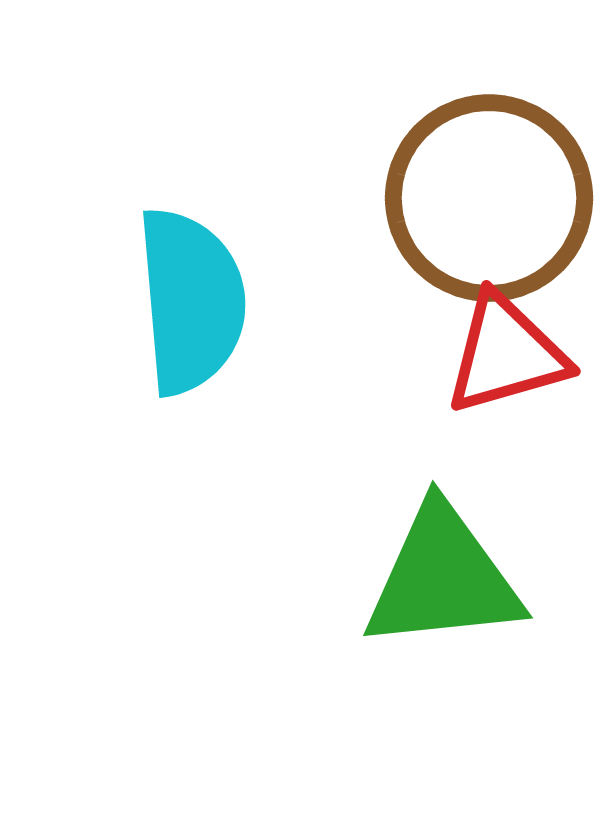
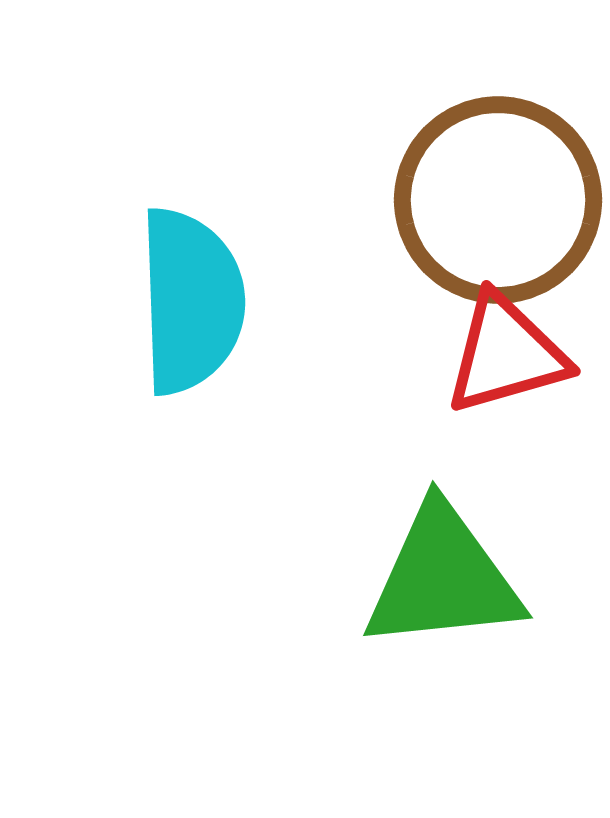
brown circle: moved 9 px right, 2 px down
cyan semicircle: rotated 3 degrees clockwise
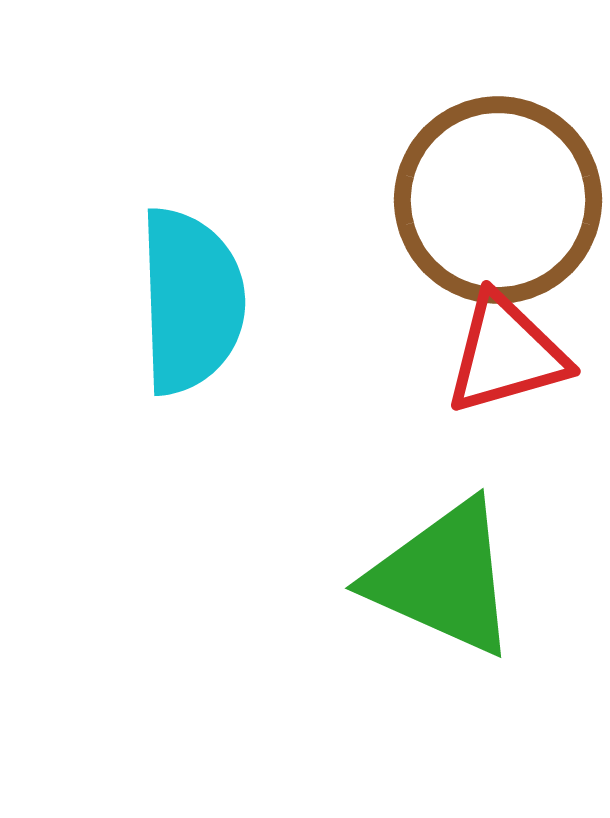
green triangle: rotated 30 degrees clockwise
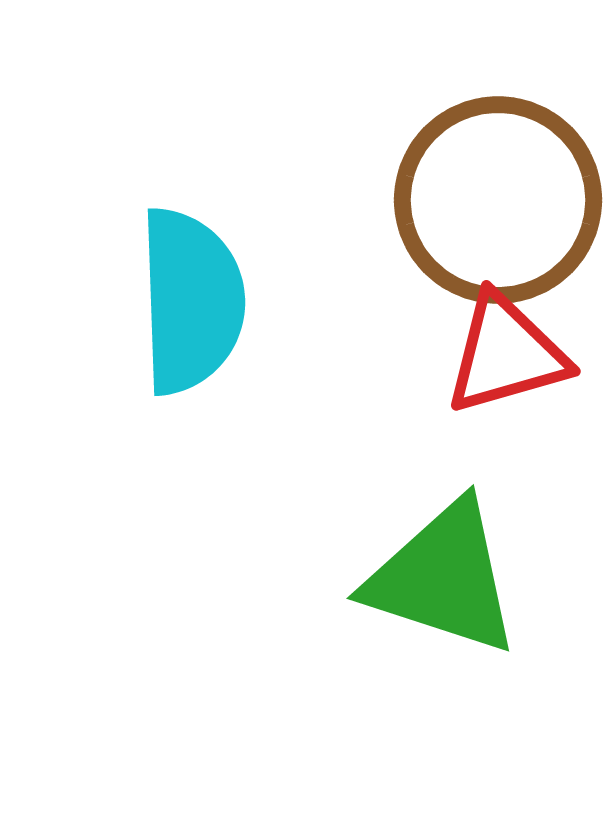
green triangle: rotated 6 degrees counterclockwise
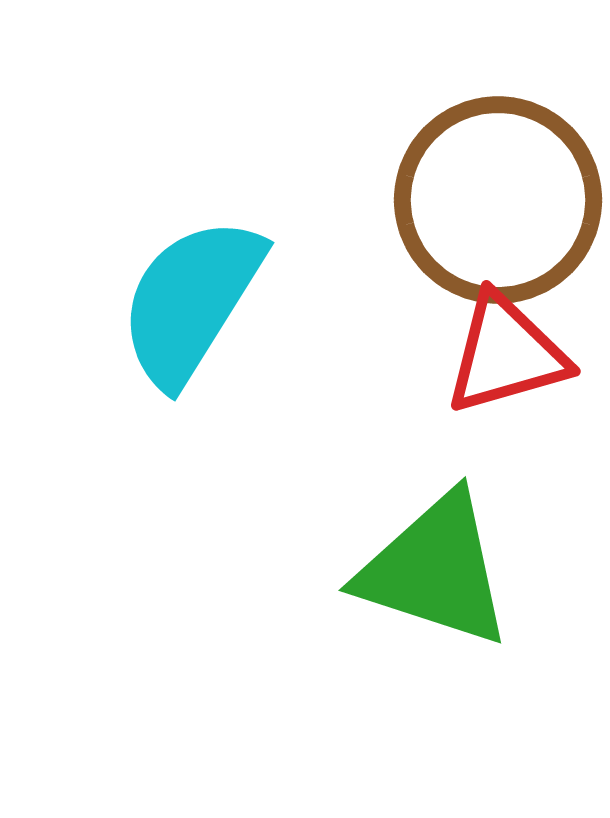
cyan semicircle: rotated 146 degrees counterclockwise
green triangle: moved 8 px left, 8 px up
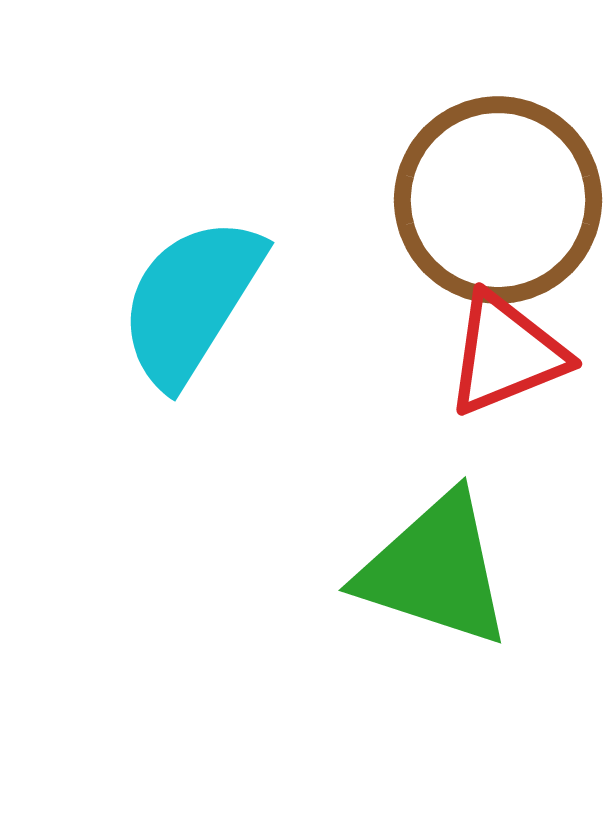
red triangle: rotated 6 degrees counterclockwise
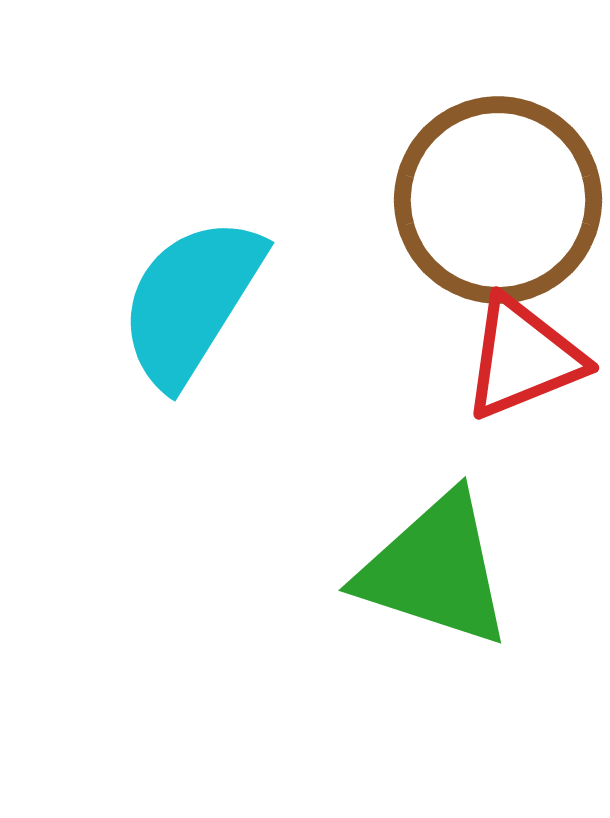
red triangle: moved 17 px right, 4 px down
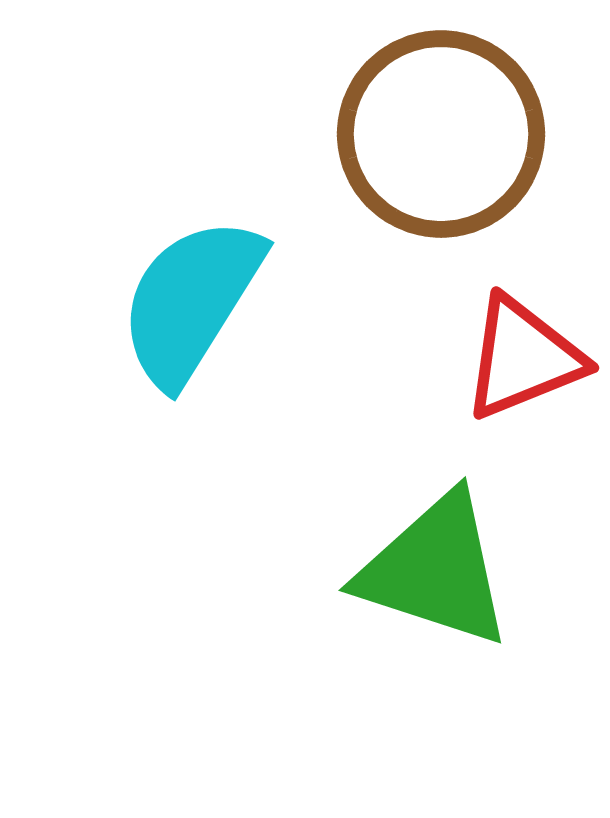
brown circle: moved 57 px left, 66 px up
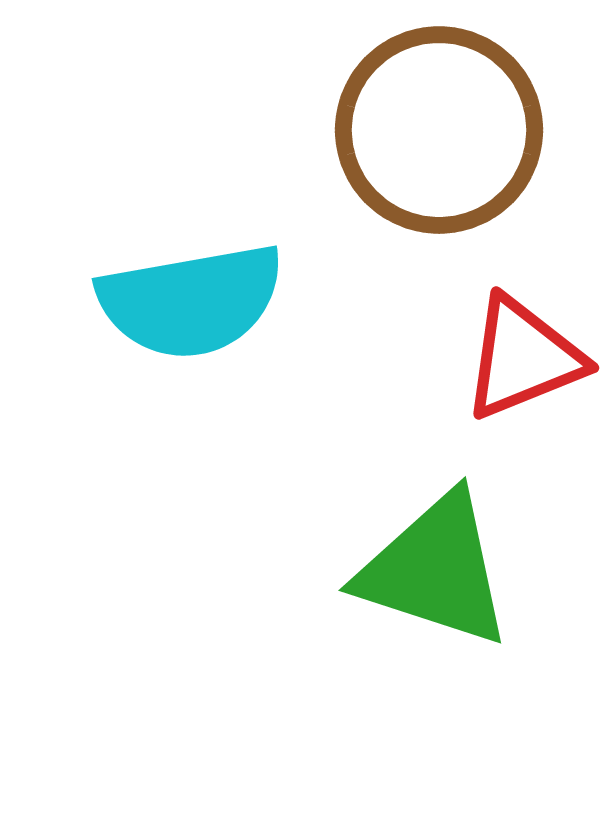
brown circle: moved 2 px left, 4 px up
cyan semicircle: rotated 132 degrees counterclockwise
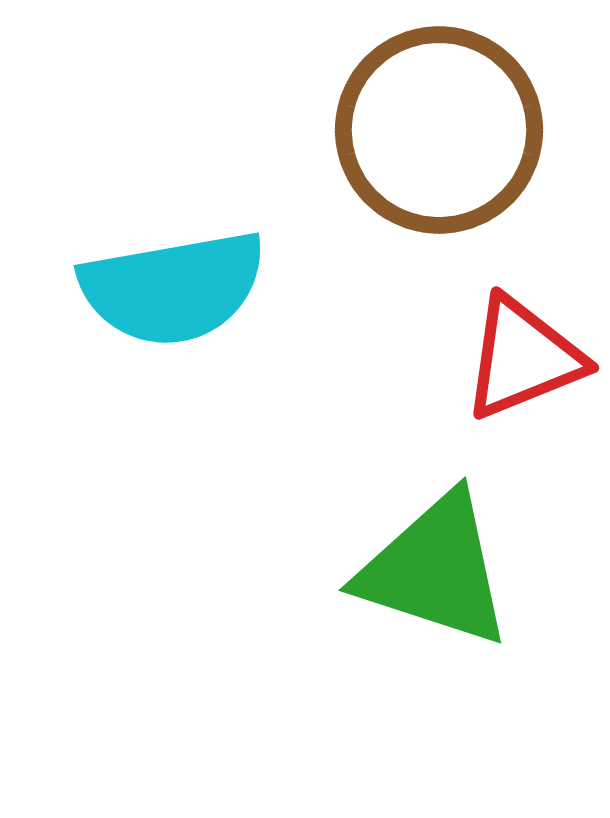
cyan semicircle: moved 18 px left, 13 px up
